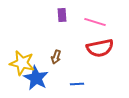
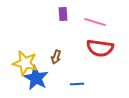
purple rectangle: moved 1 px right, 1 px up
red semicircle: rotated 20 degrees clockwise
yellow star: moved 3 px right
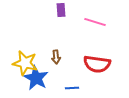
purple rectangle: moved 2 px left, 4 px up
red semicircle: moved 3 px left, 16 px down
brown arrow: rotated 24 degrees counterclockwise
blue line: moved 5 px left, 4 px down
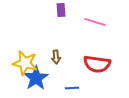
blue star: rotated 10 degrees clockwise
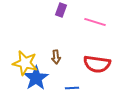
purple rectangle: rotated 24 degrees clockwise
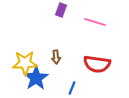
yellow star: rotated 15 degrees counterclockwise
blue line: rotated 64 degrees counterclockwise
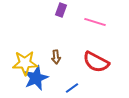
red semicircle: moved 1 px left, 2 px up; rotated 20 degrees clockwise
blue star: rotated 10 degrees clockwise
blue line: rotated 32 degrees clockwise
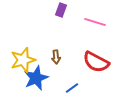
yellow star: moved 2 px left, 3 px up; rotated 15 degrees counterclockwise
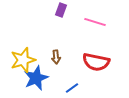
red semicircle: rotated 16 degrees counterclockwise
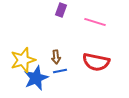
blue line: moved 12 px left, 17 px up; rotated 24 degrees clockwise
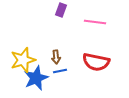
pink line: rotated 10 degrees counterclockwise
